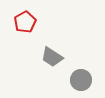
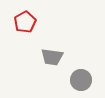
gray trapezoid: rotated 25 degrees counterclockwise
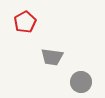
gray circle: moved 2 px down
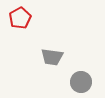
red pentagon: moved 5 px left, 4 px up
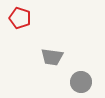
red pentagon: rotated 25 degrees counterclockwise
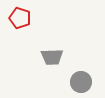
gray trapezoid: rotated 10 degrees counterclockwise
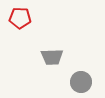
red pentagon: rotated 15 degrees counterclockwise
